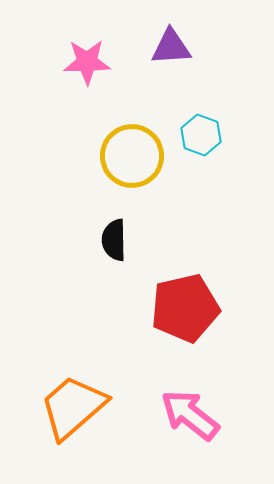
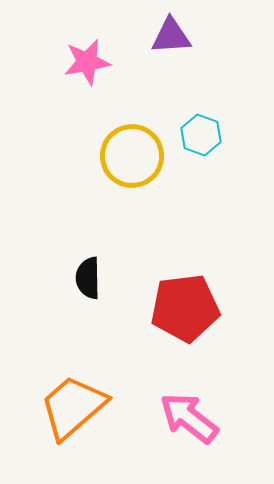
purple triangle: moved 11 px up
pink star: rotated 9 degrees counterclockwise
black semicircle: moved 26 px left, 38 px down
red pentagon: rotated 6 degrees clockwise
pink arrow: moved 1 px left, 3 px down
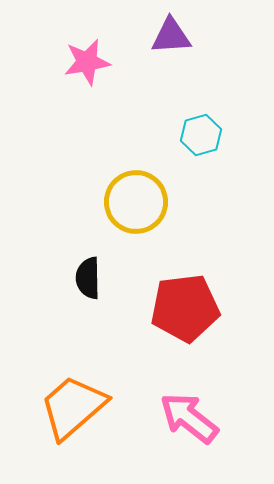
cyan hexagon: rotated 24 degrees clockwise
yellow circle: moved 4 px right, 46 px down
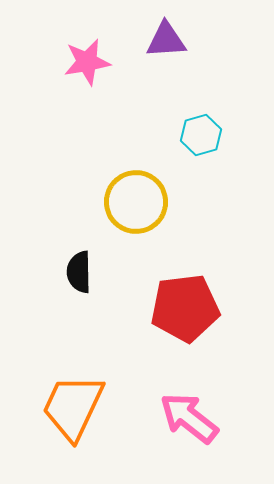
purple triangle: moved 5 px left, 4 px down
black semicircle: moved 9 px left, 6 px up
orange trapezoid: rotated 24 degrees counterclockwise
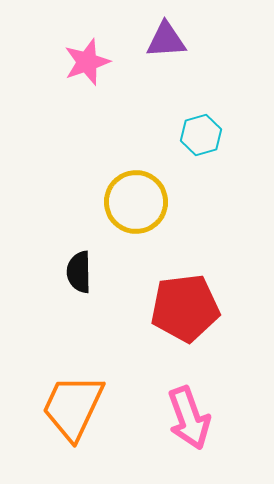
pink star: rotated 9 degrees counterclockwise
pink arrow: rotated 148 degrees counterclockwise
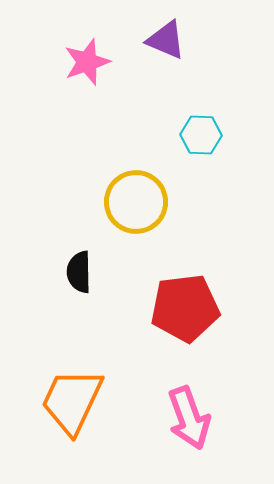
purple triangle: rotated 27 degrees clockwise
cyan hexagon: rotated 18 degrees clockwise
orange trapezoid: moved 1 px left, 6 px up
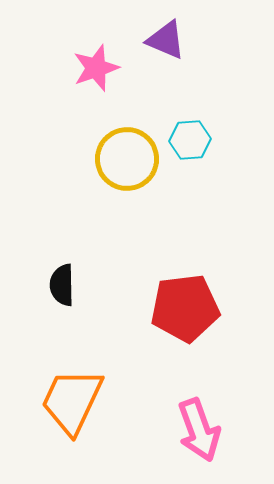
pink star: moved 9 px right, 6 px down
cyan hexagon: moved 11 px left, 5 px down; rotated 6 degrees counterclockwise
yellow circle: moved 9 px left, 43 px up
black semicircle: moved 17 px left, 13 px down
pink arrow: moved 10 px right, 12 px down
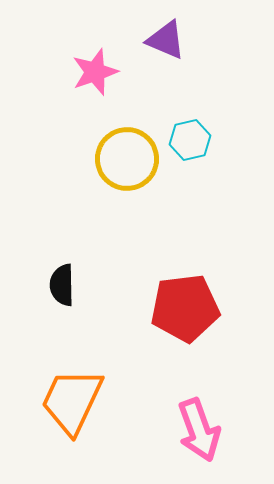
pink star: moved 1 px left, 4 px down
cyan hexagon: rotated 9 degrees counterclockwise
